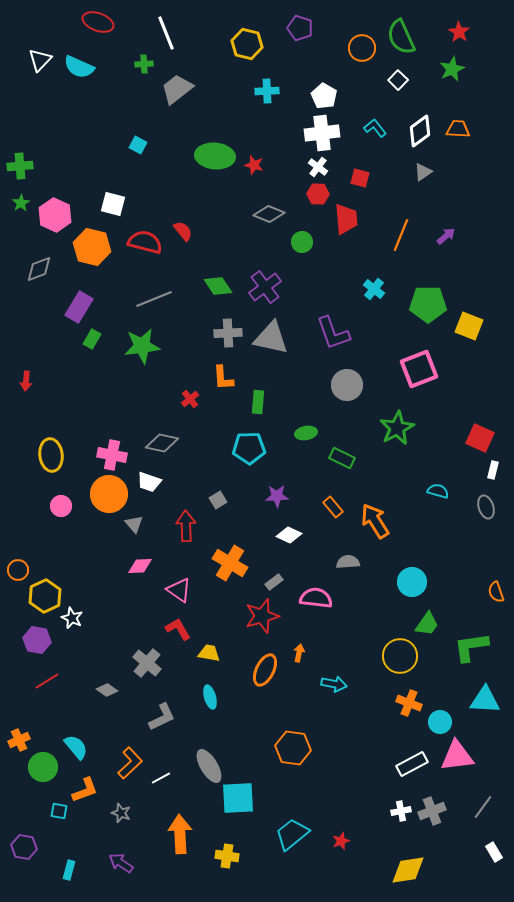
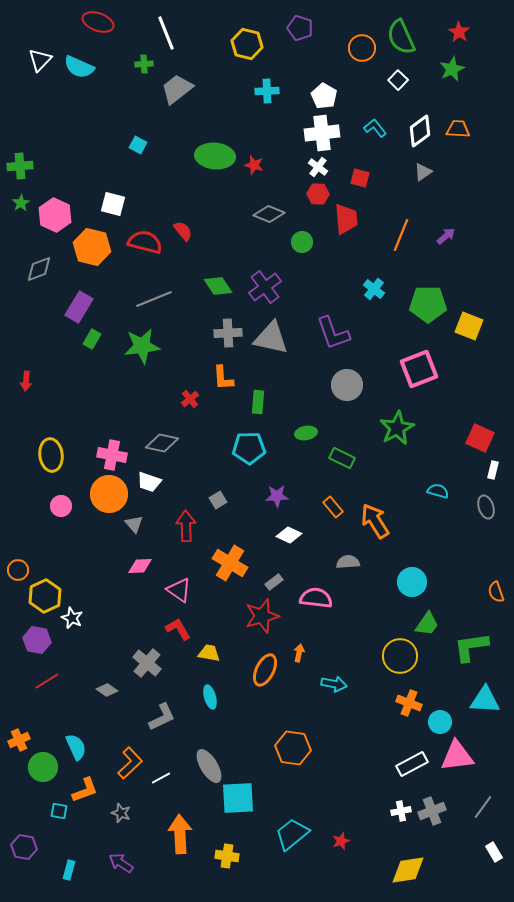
cyan semicircle at (76, 747): rotated 16 degrees clockwise
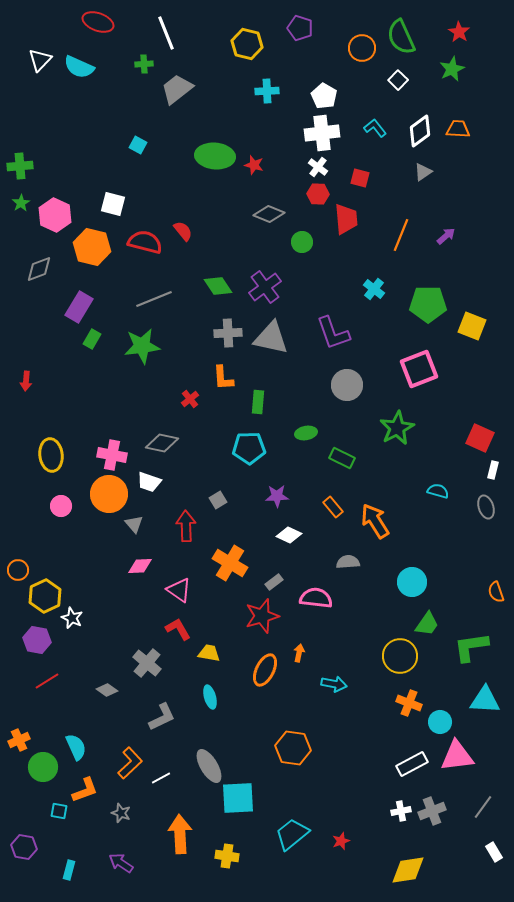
yellow square at (469, 326): moved 3 px right
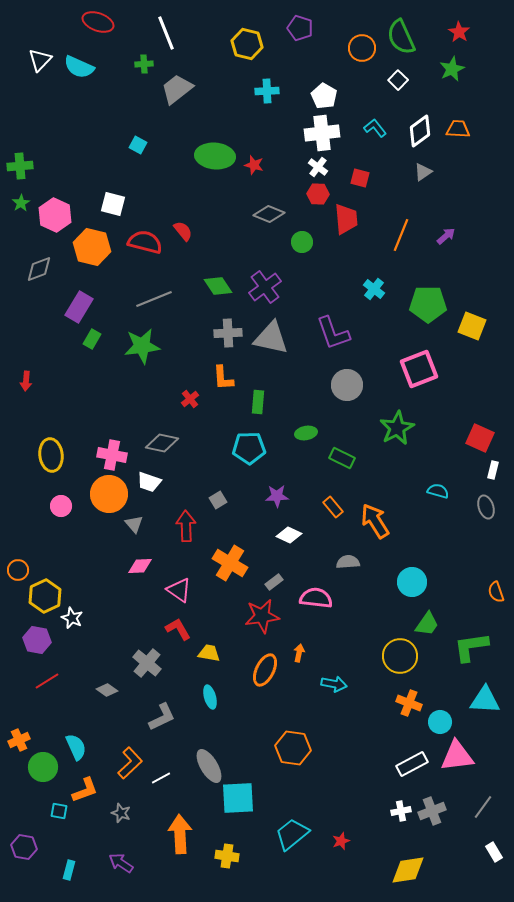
red star at (262, 616): rotated 8 degrees clockwise
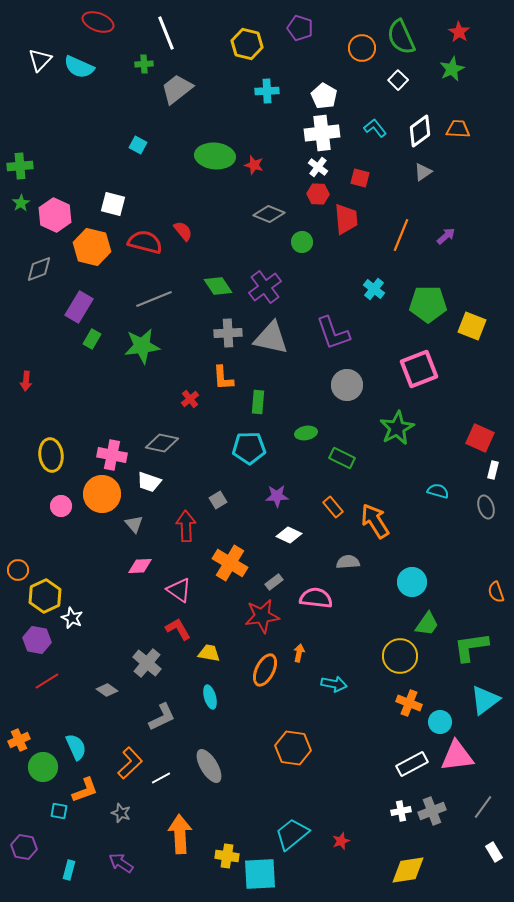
orange circle at (109, 494): moved 7 px left
cyan triangle at (485, 700): rotated 40 degrees counterclockwise
cyan square at (238, 798): moved 22 px right, 76 px down
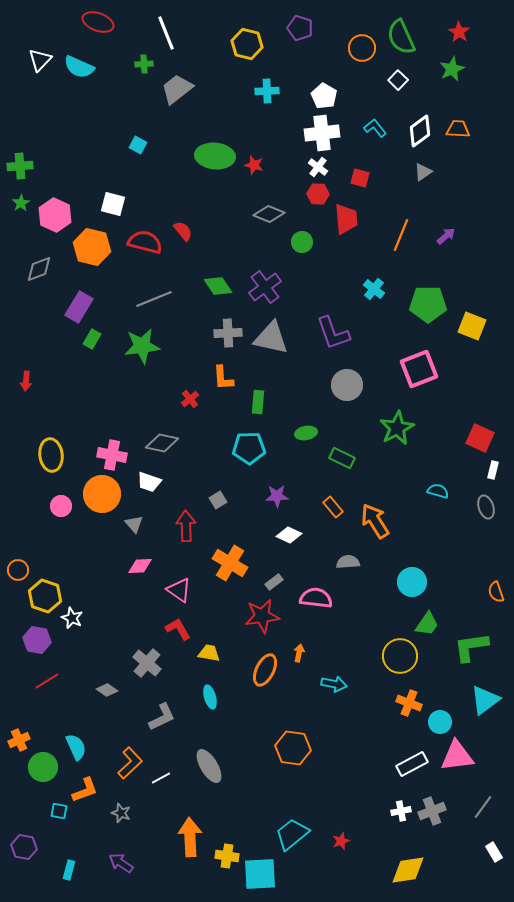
yellow hexagon at (45, 596): rotated 16 degrees counterclockwise
orange arrow at (180, 834): moved 10 px right, 3 px down
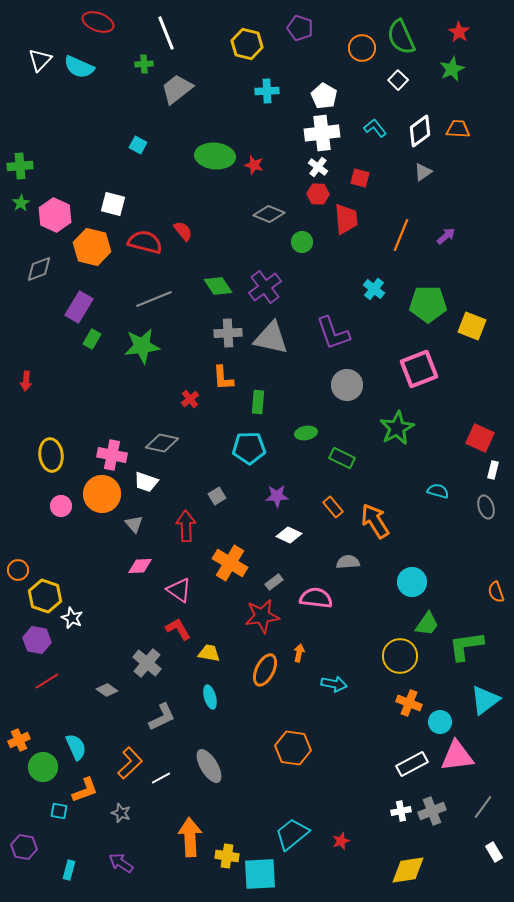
white trapezoid at (149, 482): moved 3 px left
gray square at (218, 500): moved 1 px left, 4 px up
green L-shape at (471, 647): moved 5 px left, 1 px up
